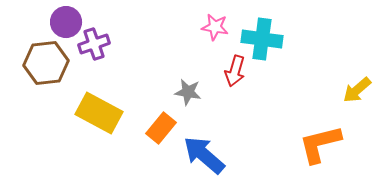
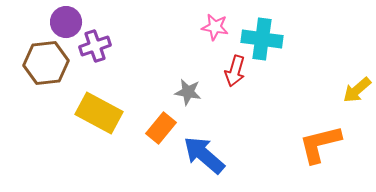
purple cross: moved 1 px right, 2 px down
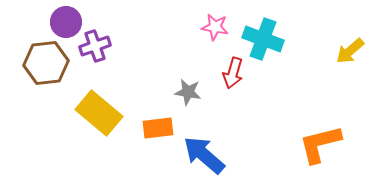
cyan cross: moved 1 px right; rotated 12 degrees clockwise
red arrow: moved 2 px left, 2 px down
yellow arrow: moved 7 px left, 39 px up
yellow rectangle: rotated 12 degrees clockwise
orange rectangle: moved 3 px left; rotated 44 degrees clockwise
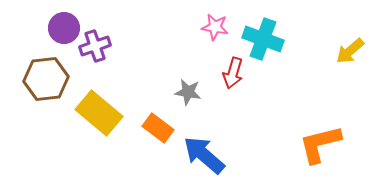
purple circle: moved 2 px left, 6 px down
brown hexagon: moved 16 px down
orange rectangle: rotated 44 degrees clockwise
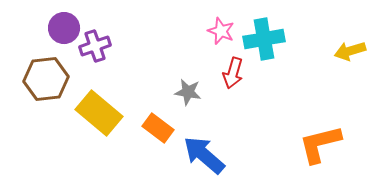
pink star: moved 6 px right, 4 px down; rotated 12 degrees clockwise
cyan cross: moved 1 px right; rotated 30 degrees counterclockwise
yellow arrow: rotated 24 degrees clockwise
